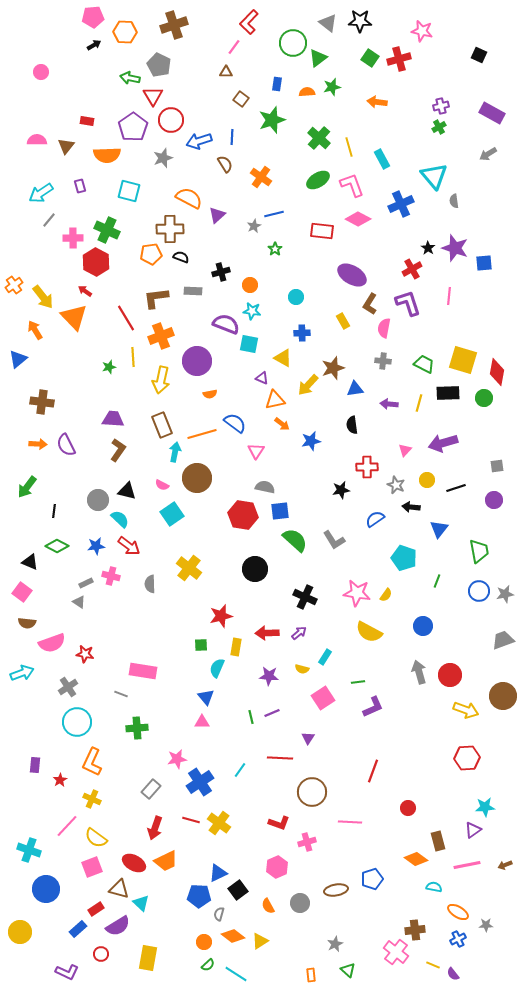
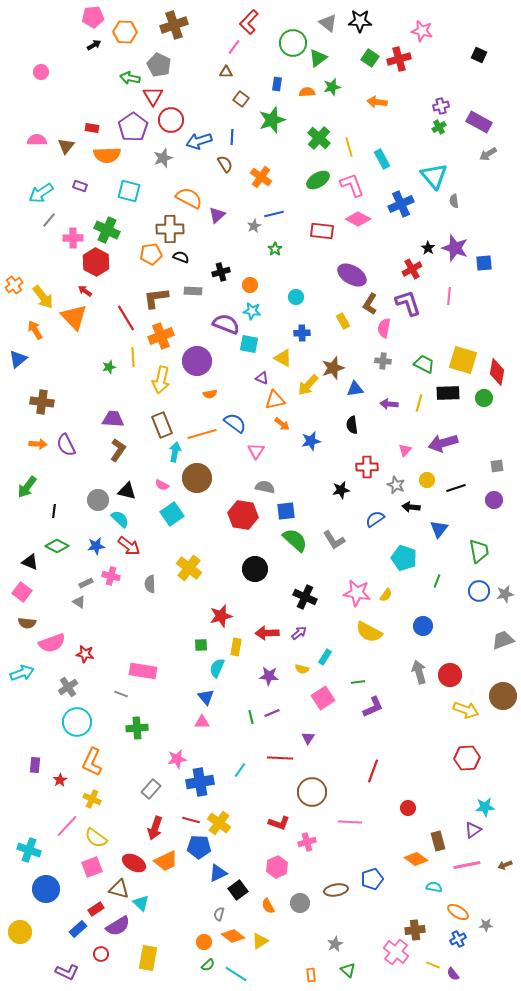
purple rectangle at (492, 113): moved 13 px left, 9 px down
red rectangle at (87, 121): moved 5 px right, 7 px down
purple rectangle at (80, 186): rotated 56 degrees counterclockwise
blue square at (280, 511): moved 6 px right
blue cross at (200, 782): rotated 24 degrees clockwise
blue pentagon at (199, 896): moved 49 px up
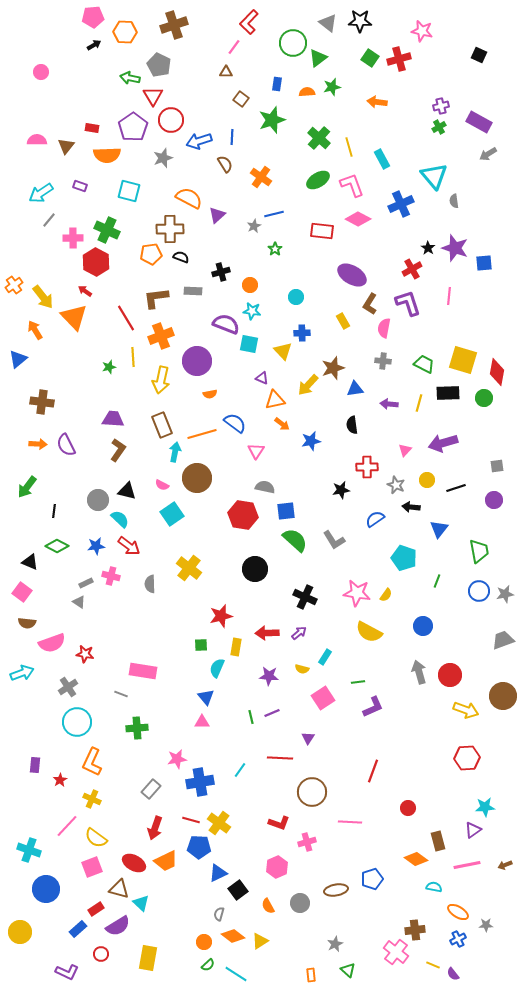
yellow triangle at (283, 358): moved 7 px up; rotated 18 degrees clockwise
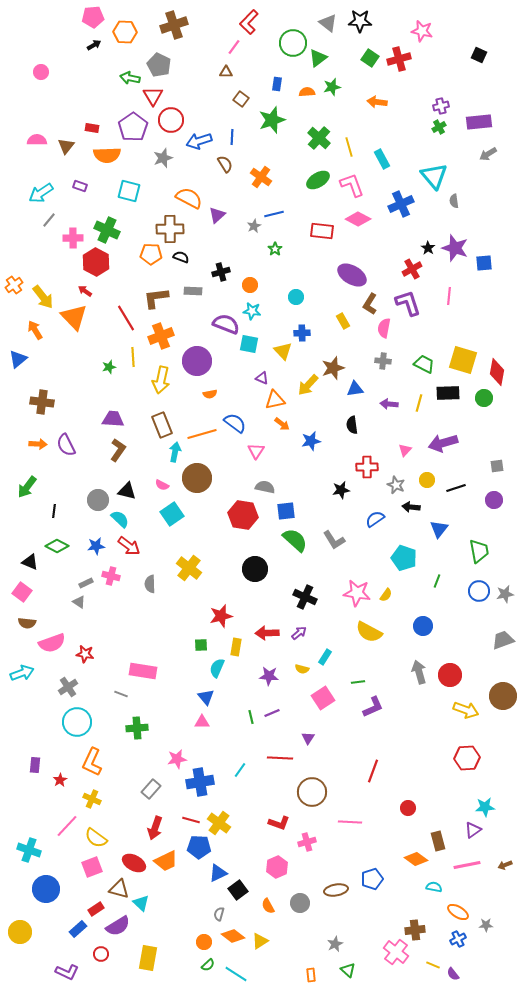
purple rectangle at (479, 122): rotated 35 degrees counterclockwise
orange pentagon at (151, 254): rotated 10 degrees clockwise
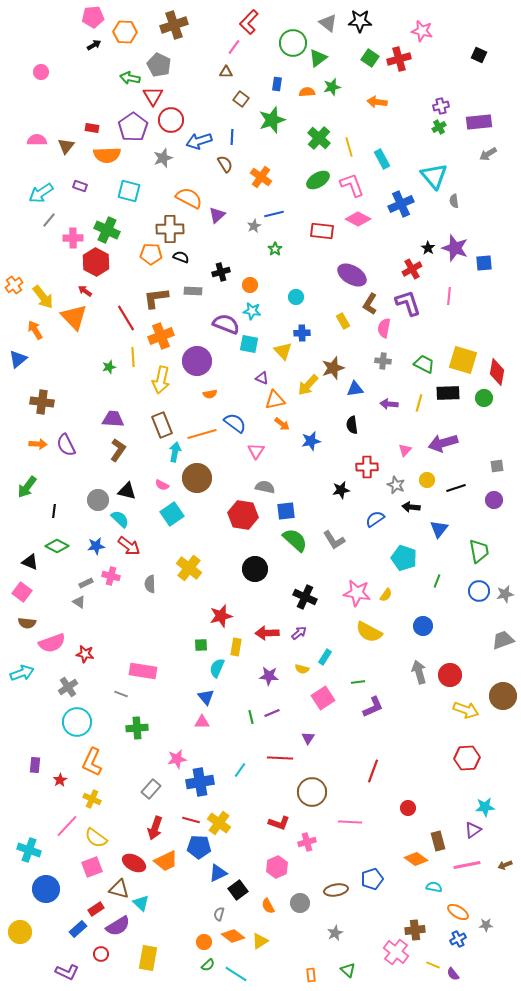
gray star at (335, 944): moved 11 px up
